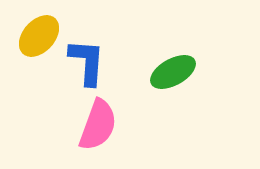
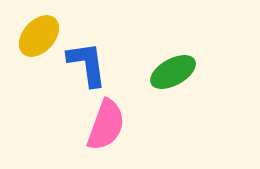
blue L-shape: moved 2 px down; rotated 12 degrees counterclockwise
pink semicircle: moved 8 px right
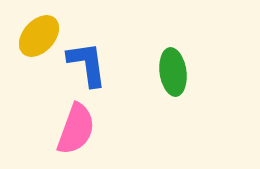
green ellipse: rotated 69 degrees counterclockwise
pink semicircle: moved 30 px left, 4 px down
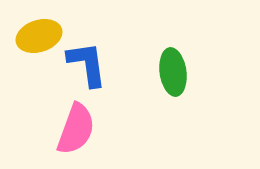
yellow ellipse: rotated 30 degrees clockwise
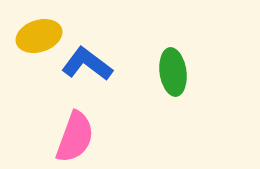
blue L-shape: rotated 45 degrees counterclockwise
pink semicircle: moved 1 px left, 8 px down
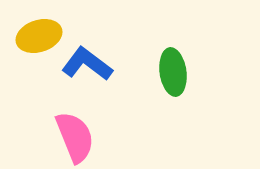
pink semicircle: rotated 42 degrees counterclockwise
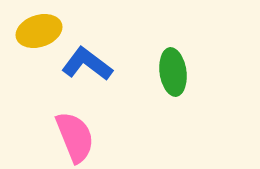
yellow ellipse: moved 5 px up
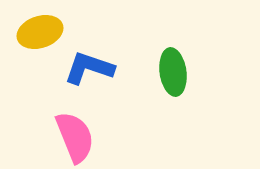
yellow ellipse: moved 1 px right, 1 px down
blue L-shape: moved 2 px right, 4 px down; rotated 18 degrees counterclockwise
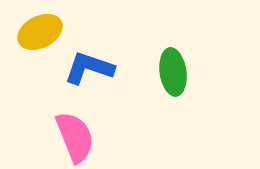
yellow ellipse: rotated 9 degrees counterclockwise
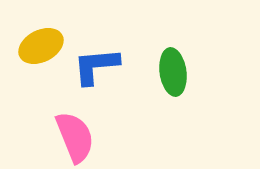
yellow ellipse: moved 1 px right, 14 px down
blue L-shape: moved 7 px right, 2 px up; rotated 24 degrees counterclockwise
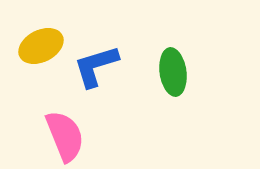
blue L-shape: rotated 12 degrees counterclockwise
pink semicircle: moved 10 px left, 1 px up
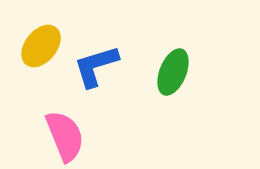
yellow ellipse: rotated 24 degrees counterclockwise
green ellipse: rotated 30 degrees clockwise
